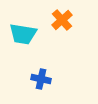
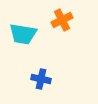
orange cross: rotated 15 degrees clockwise
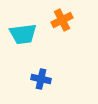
cyan trapezoid: rotated 16 degrees counterclockwise
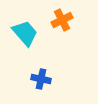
cyan trapezoid: moved 2 px right, 1 px up; rotated 124 degrees counterclockwise
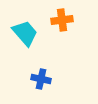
orange cross: rotated 20 degrees clockwise
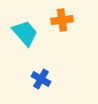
blue cross: rotated 18 degrees clockwise
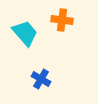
orange cross: rotated 15 degrees clockwise
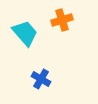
orange cross: rotated 25 degrees counterclockwise
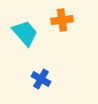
orange cross: rotated 10 degrees clockwise
